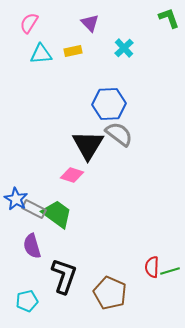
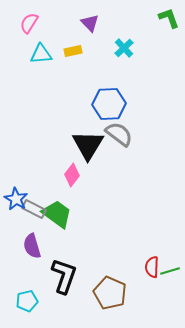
pink diamond: rotated 70 degrees counterclockwise
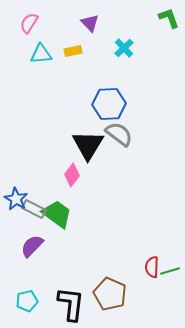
purple semicircle: rotated 60 degrees clockwise
black L-shape: moved 7 px right, 28 px down; rotated 12 degrees counterclockwise
brown pentagon: moved 1 px down
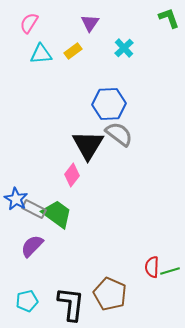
purple triangle: rotated 18 degrees clockwise
yellow rectangle: rotated 24 degrees counterclockwise
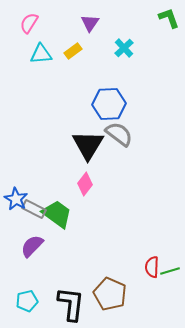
pink diamond: moved 13 px right, 9 px down
